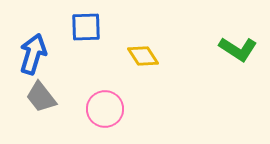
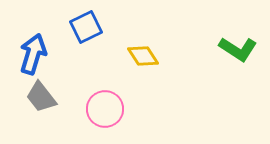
blue square: rotated 24 degrees counterclockwise
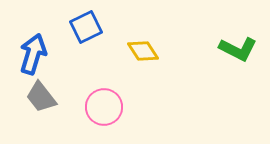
green L-shape: rotated 6 degrees counterclockwise
yellow diamond: moved 5 px up
pink circle: moved 1 px left, 2 px up
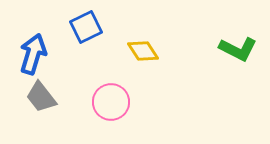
pink circle: moved 7 px right, 5 px up
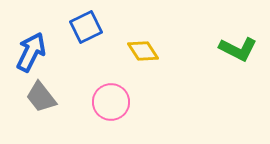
blue arrow: moved 2 px left, 2 px up; rotated 9 degrees clockwise
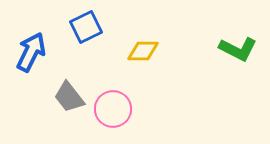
yellow diamond: rotated 56 degrees counterclockwise
gray trapezoid: moved 28 px right
pink circle: moved 2 px right, 7 px down
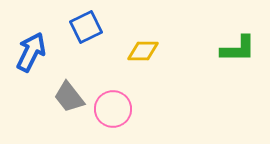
green L-shape: rotated 27 degrees counterclockwise
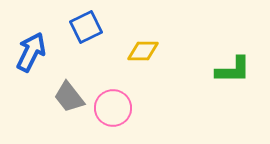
green L-shape: moved 5 px left, 21 px down
pink circle: moved 1 px up
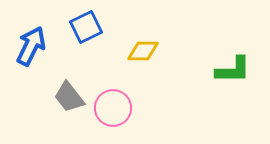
blue arrow: moved 6 px up
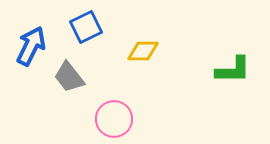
gray trapezoid: moved 20 px up
pink circle: moved 1 px right, 11 px down
